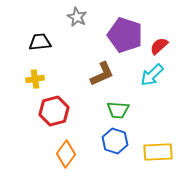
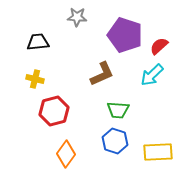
gray star: rotated 24 degrees counterclockwise
black trapezoid: moved 2 px left
yellow cross: rotated 24 degrees clockwise
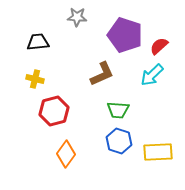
blue hexagon: moved 4 px right
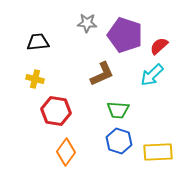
gray star: moved 10 px right, 6 px down
red hexagon: moved 2 px right; rotated 24 degrees clockwise
orange diamond: moved 2 px up
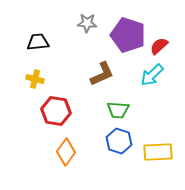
purple pentagon: moved 3 px right
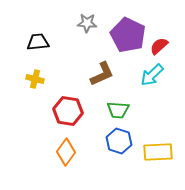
purple pentagon: rotated 8 degrees clockwise
red hexagon: moved 12 px right
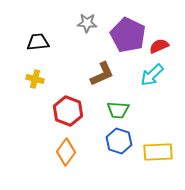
red semicircle: rotated 18 degrees clockwise
red hexagon: rotated 12 degrees clockwise
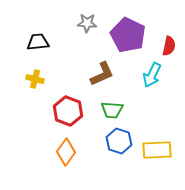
red semicircle: moved 10 px right; rotated 126 degrees clockwise
cyan arrow: rotated 20 degrees counterclockwise
green trapezoid: moved 6 px left
yellow rectangle: moved 1 px left, 2 px up
